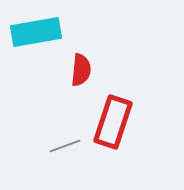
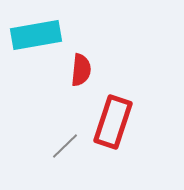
cyan rectangle: moved 3 px down
gray line: rotated 24 degrees counterclockwise
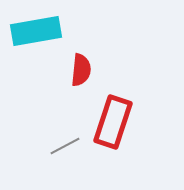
cyan rectangle: moved 4 px up
gray line: rotated 16 degrees clockwise
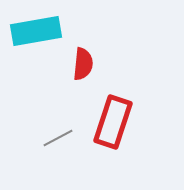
red semicircle: moved 2 px right, 6 px up
gray line: moved 7 px left, 8 px up
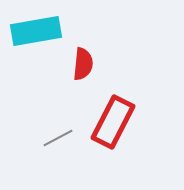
red rectangle: rotated 9 degrees clockwise
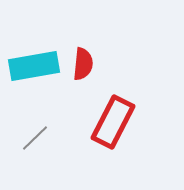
cyan rectangle: moved 2 px left, 35 px down
gray line: moved 23 px left; rotated 16 degrees counterclockwise
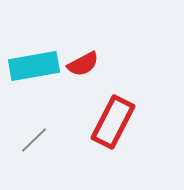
red semicircle: rotated 56 degrees clockwise
gray line: moved 1 px left, 2 px down
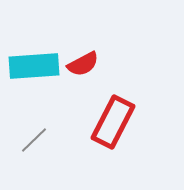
cyan rectangle: rotated 6 degrees clockwise
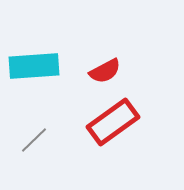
red semicircle: moved 22 px right, 7 px down
red rectangle: rotated 27 degrees clockwise
